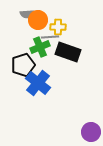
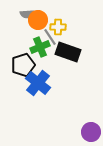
gray line: rotated 60 degrees clockwise
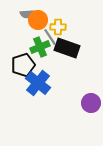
black rectangle: moved 1 px left, 4 px up
purple circle: moved 29 px up
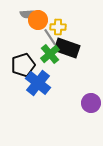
green cross: moved 10 px right, 7 px down; rotated 18 degrees counterclockwise
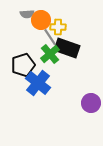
orange circle: moved 3 px right
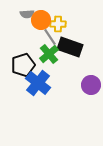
yellow cross: moved 3 px up
black rectangle: moved 3 px right, 1 px up
green cross: moved 1 px left
purple circle: moved 18 px up
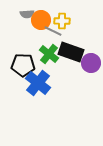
yellow cross: moved 4 px right, 3 px up
gray line: moved 3 px right, 6 px up; rotated 30 degrees counterclockwise
black rectangle: moved 1 px right, 5 px down
green cross: rotated 12 degrees counterclockwise
black pentagon: rotated 20 degrees clockwise
purple circle: moved 22 px up
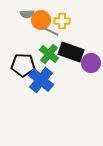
gray line: moved 3 px left
blue cross: moved 3 px right, 3 px up
